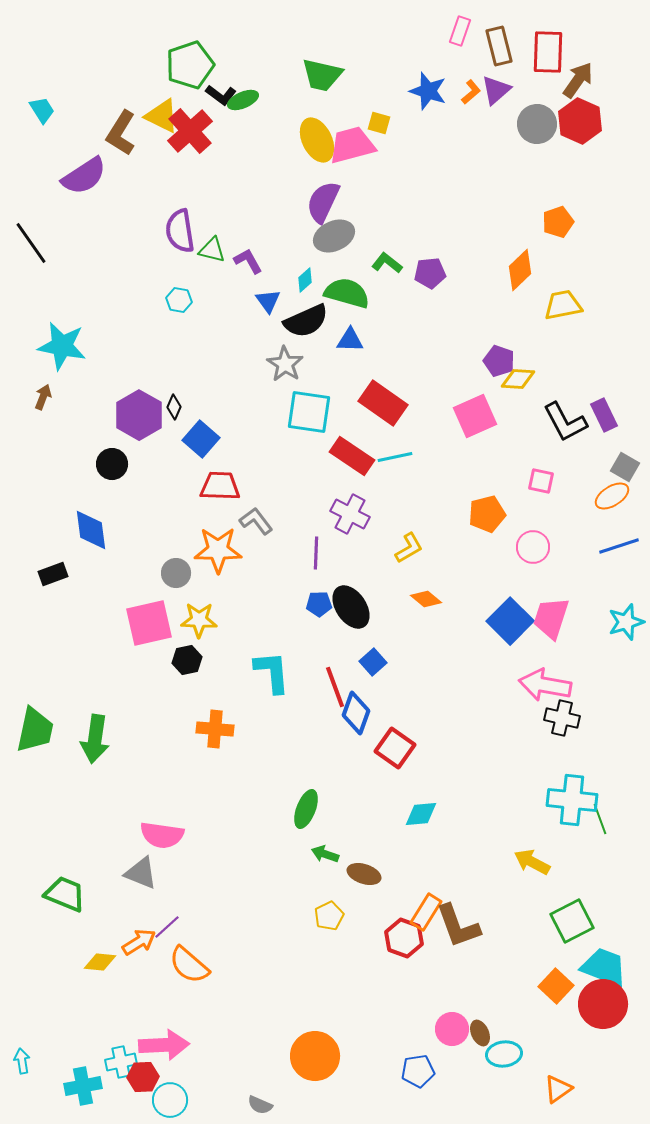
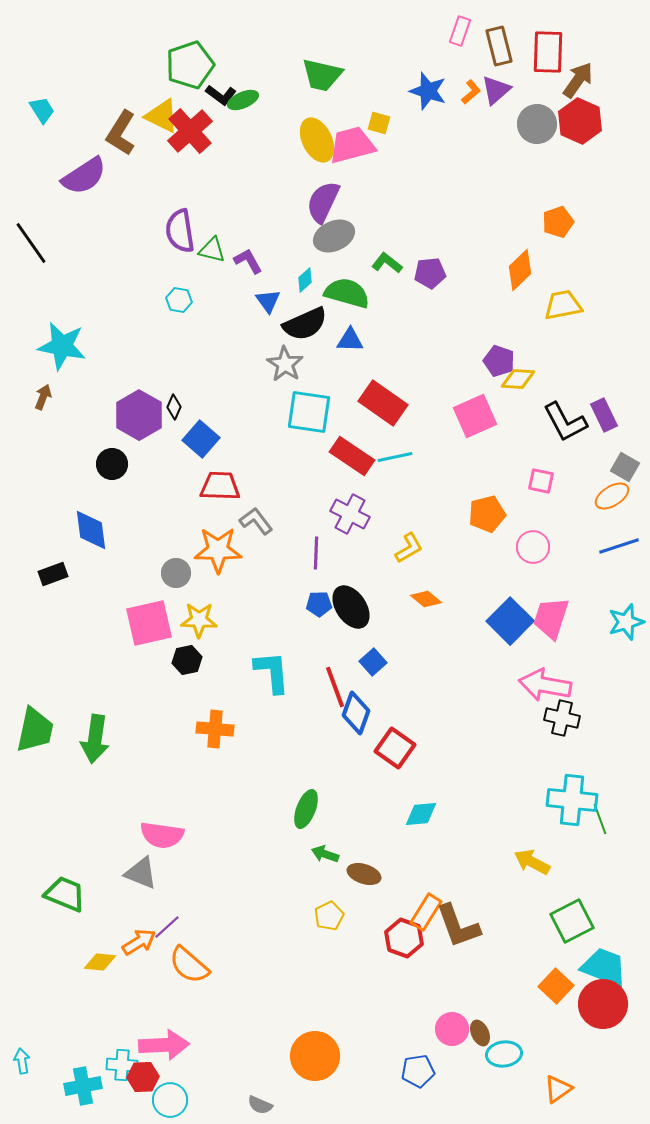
black semicircle at (306, 321): moved 1 px left, 3 px down
cyan cross at (121, 1062): moved 1 px right, 3 px down; rotated 16 degrees clockwise
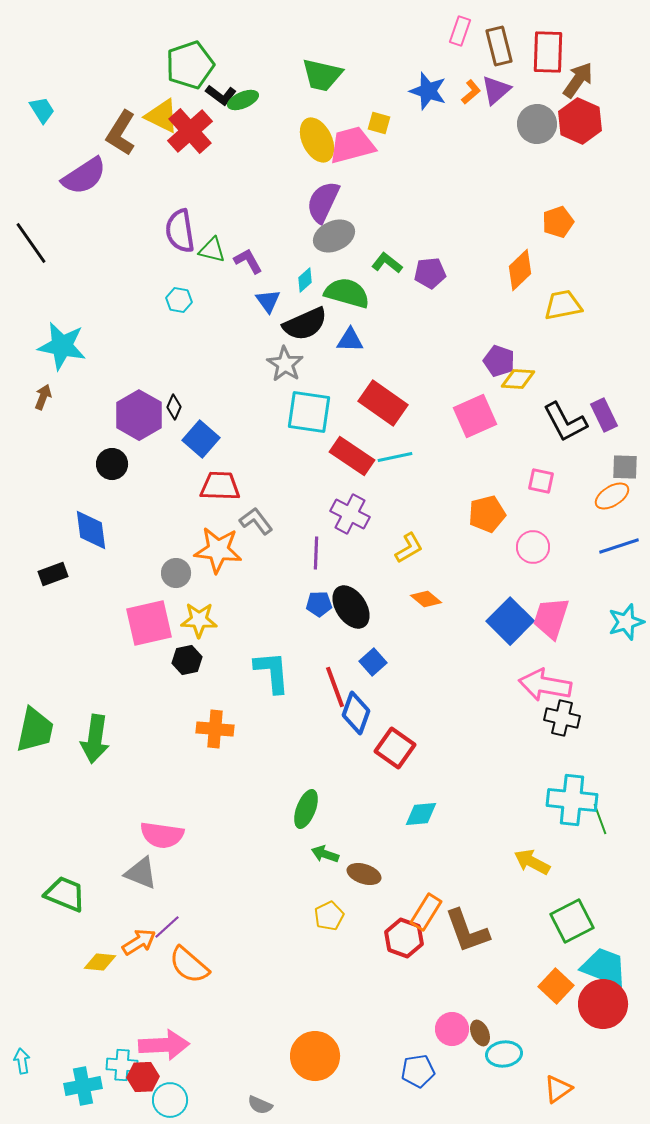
gray square at (625, 467): rotated 28 degrees counterclockwise
orange star at (218, 550): rotated 6 degrees clockwise
brown L-shape at (458, 926): moved 9 px right, 5 px down
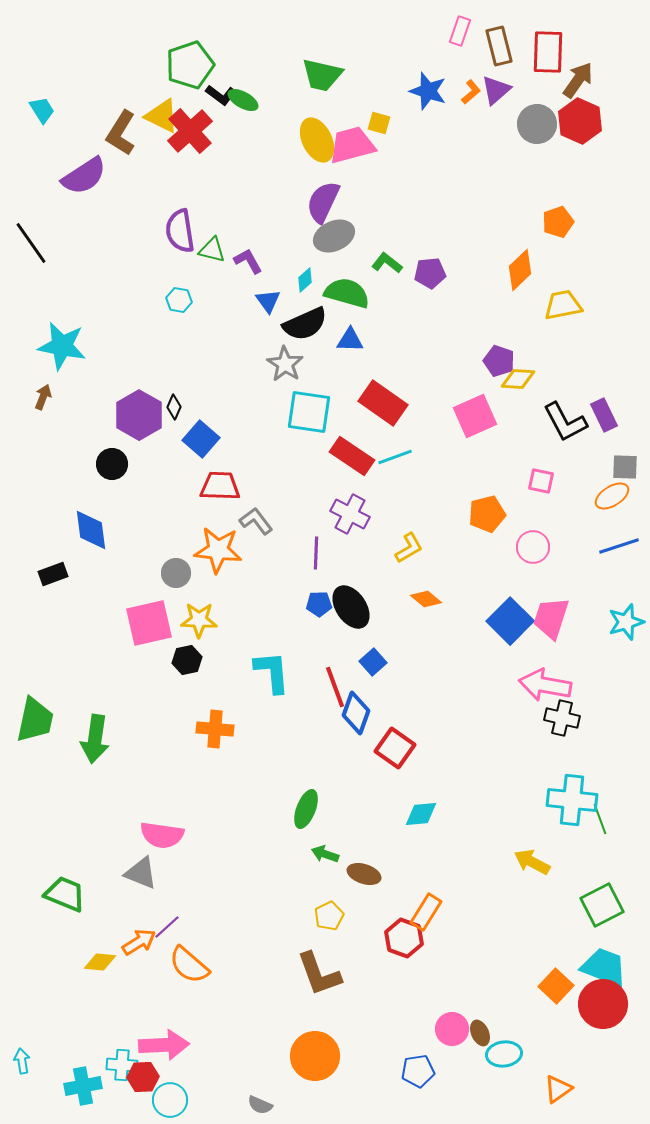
green ellipse at (243, 100): rotated 52 degrees clockwise
cyan line at (395, 457): rotated 8 degrees counterclockwise
green trapezoid at (35, 730): moved 10 px up
green square at (572, 921): moved 30 px right, 16 px up
brown L-shape at (467, 931): moved 148 px left, 43 px down
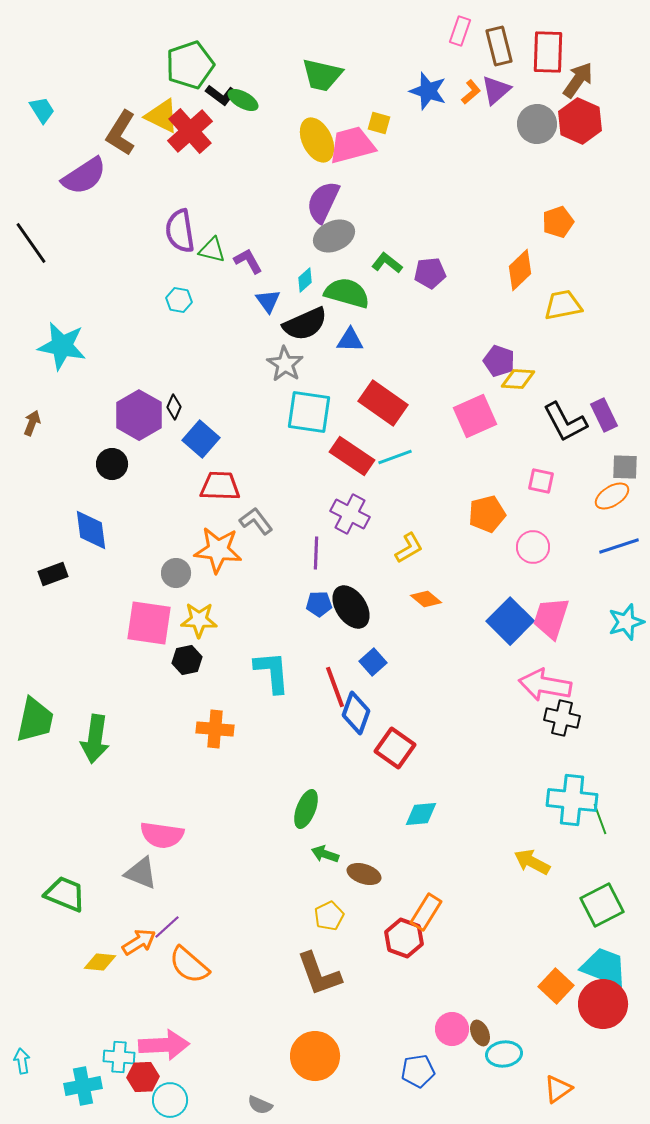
brown arrow at (43, 397): moved 11 px left, 26 px down
pink square at (149, 623): rotated 21 degrees clockwise
cyan cross at (122, 1065): moved 3 px left, 8 px up
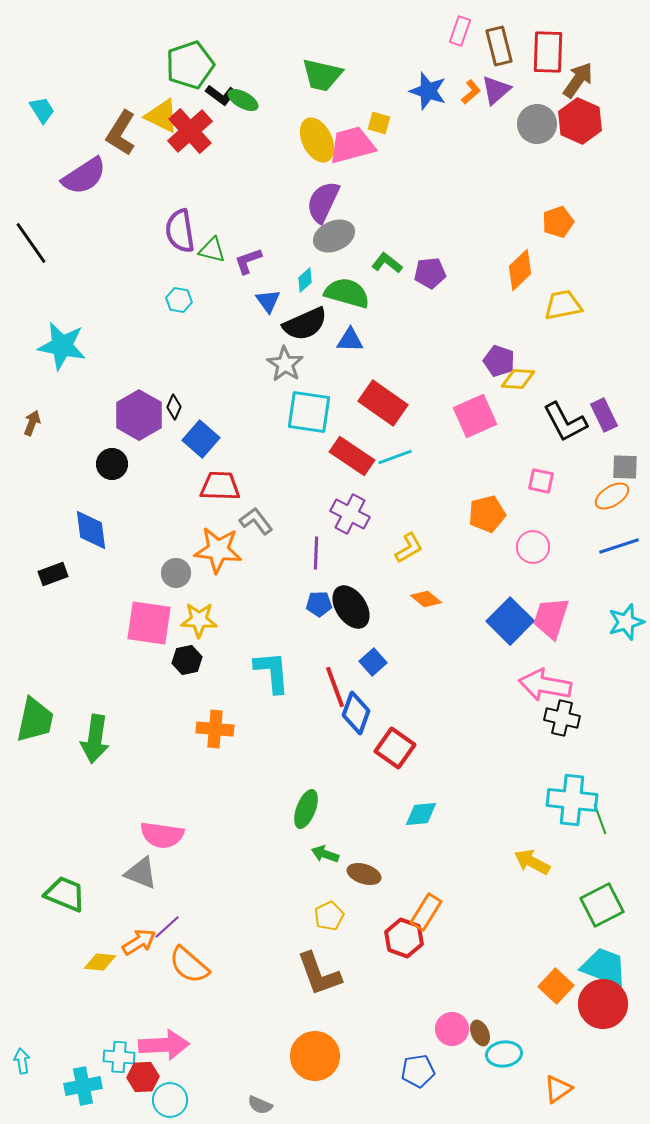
purple L-shape at (248, 261): rotated 80 degrees counterclockwise
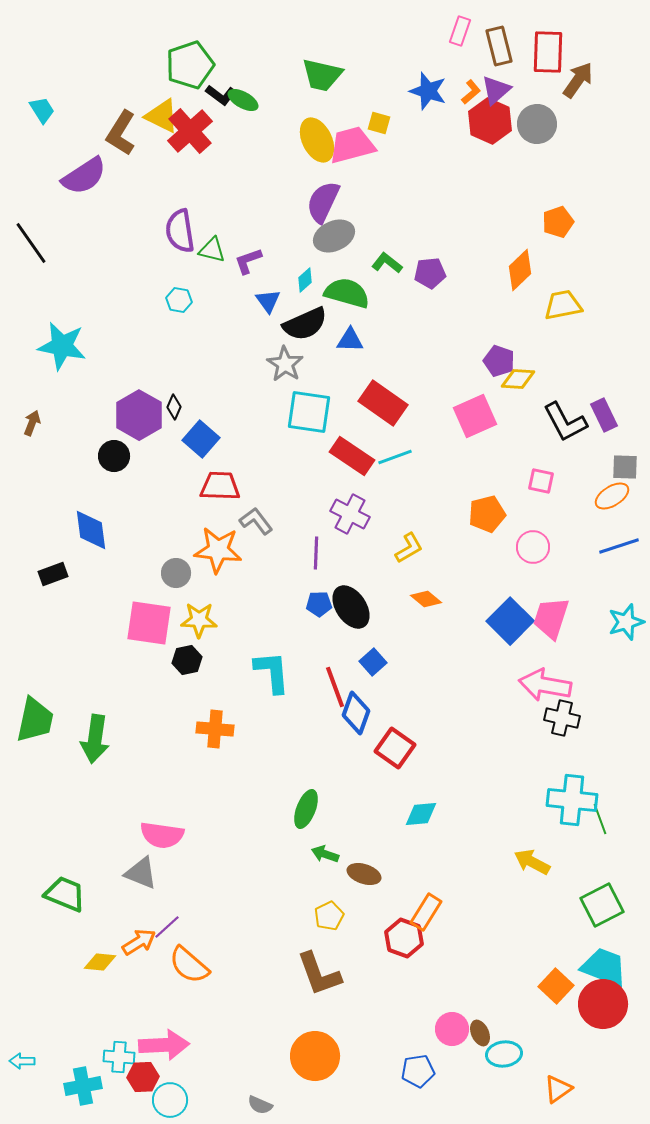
red hexagon at (580, 121): moved 90 px left
black circle at (112, 464): moved 2 px right, 8 px up
cyan arrow at (22, 1061): rotated 80 degrees counterclockwise
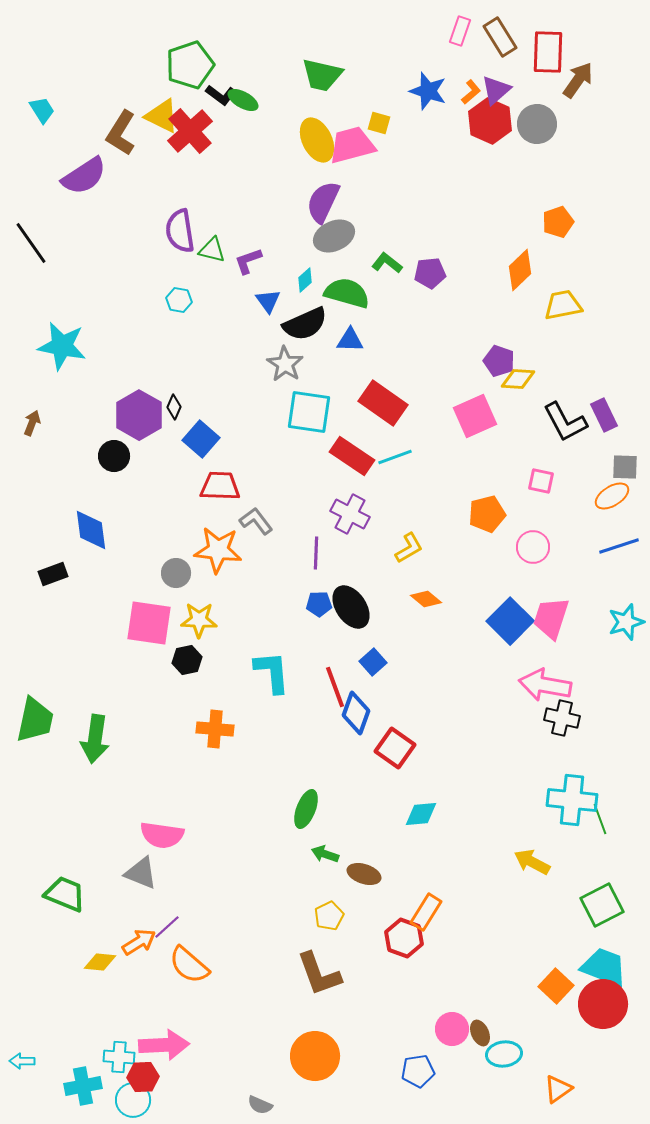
brown rectangle at (499, 46): moved 1 px right, 9 px up; rotated 18 degrees counterclockwise
cyan circle at (170, 1100): moved 37 px left
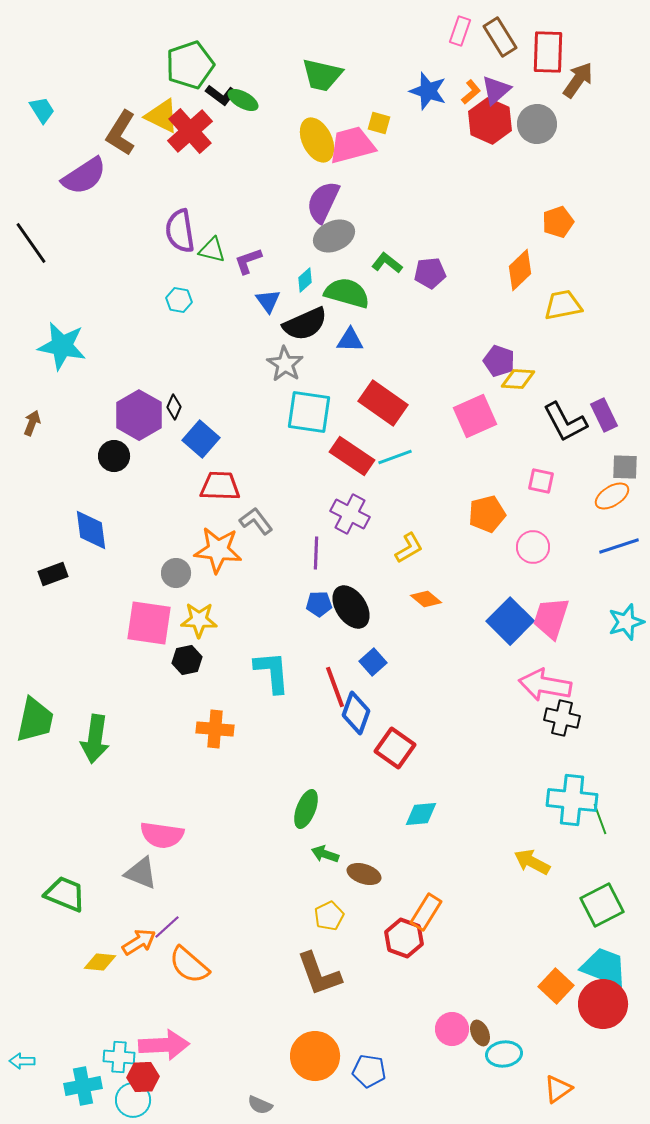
blue pentagon at (418, 1071): moved 49 px left; rotated 16 degrees clockwise
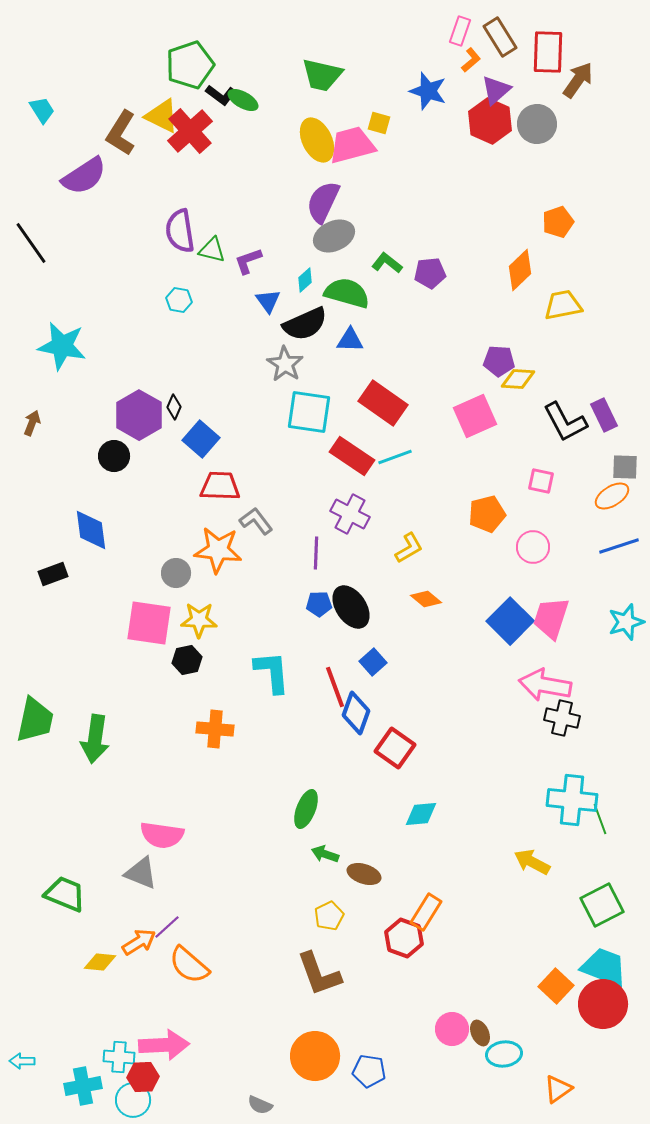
orange L-shape at (471, 92): moved 32 px up
purple pentagon at (499, 361): rotated 16 degrees counterclockwise
